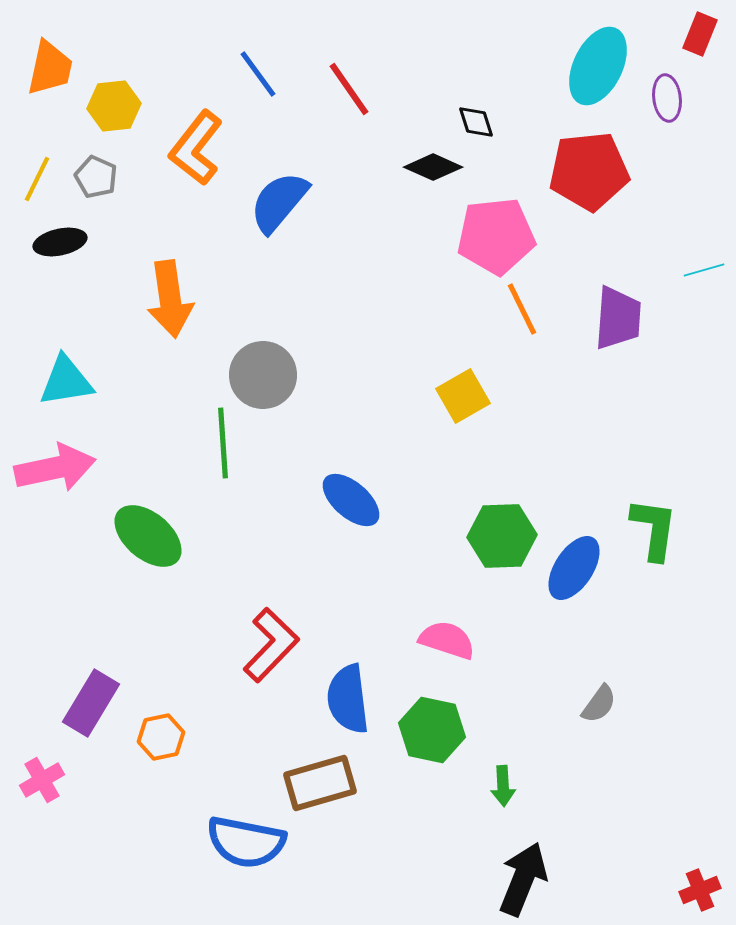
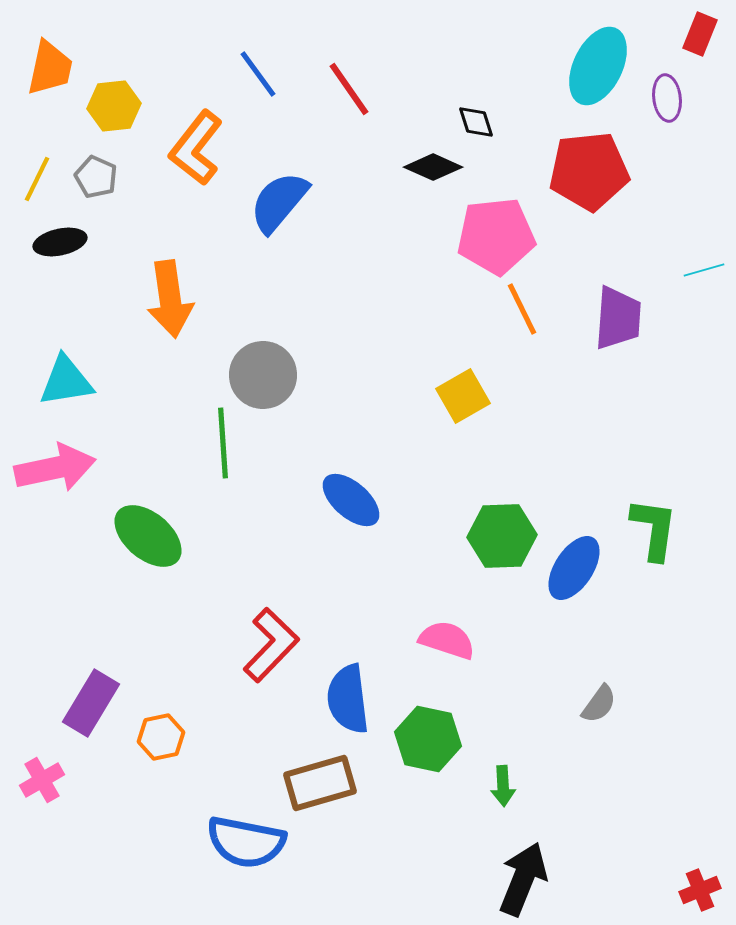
green hexagon at (432, 730): moved 4 px left, 9 px down
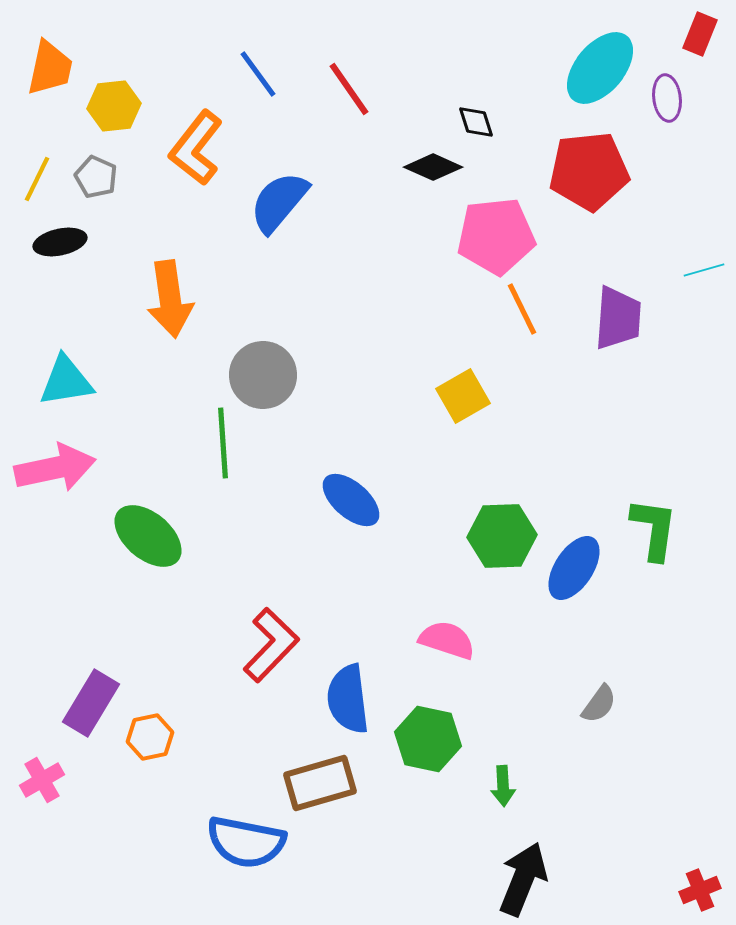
cyan ellipse at (598, 66): moved 2 px right, 2 px down; rotated 14 degrees clockwise
orange hexagon at (161, 737): moved 11 px left
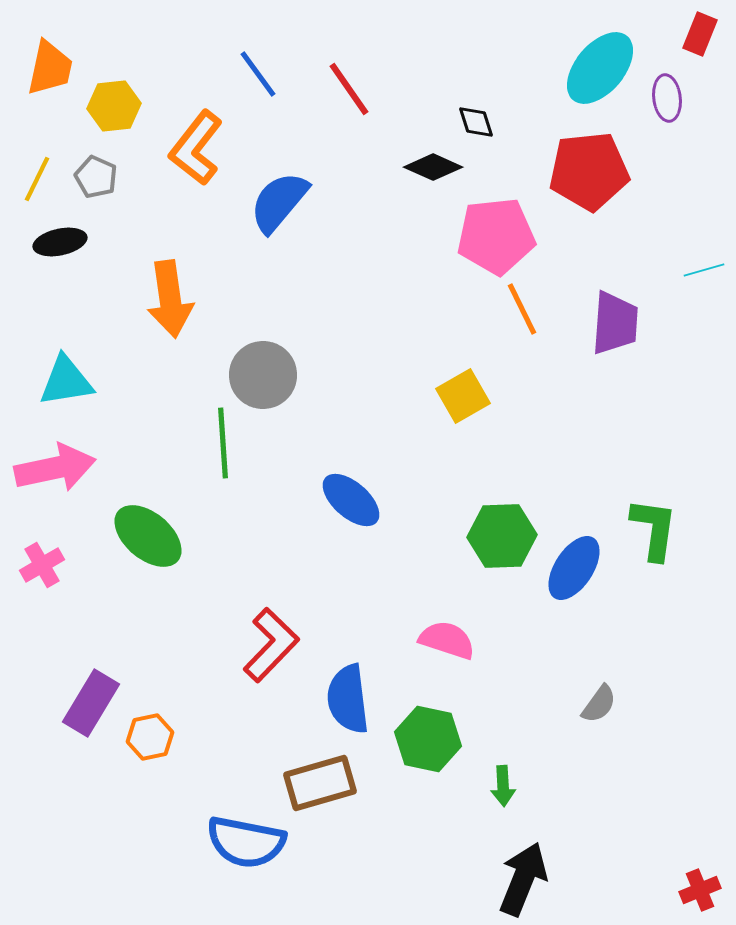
purple trapezoid at (618, 318): moved 3 px left, 5 px down
pink cross at (42, 780): moved 215 px up
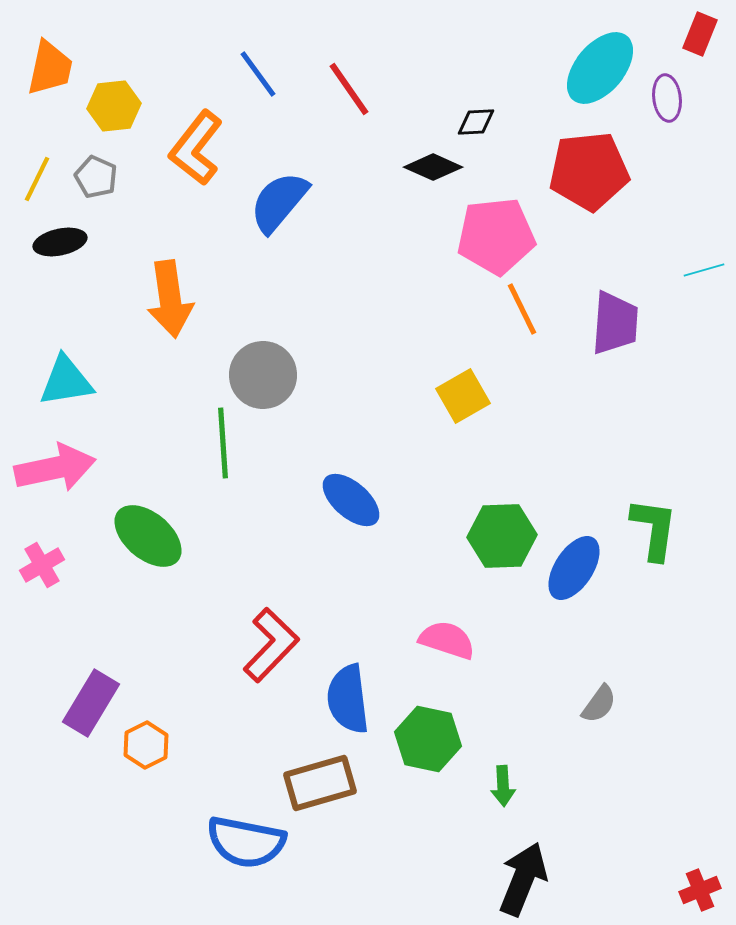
black diamond at (476, 122): rotated 75 degrees counterclockwise
orange hexagon at (150, 737): moved 4 px left, 8 px down; rotated 15 degrees counterclockwise
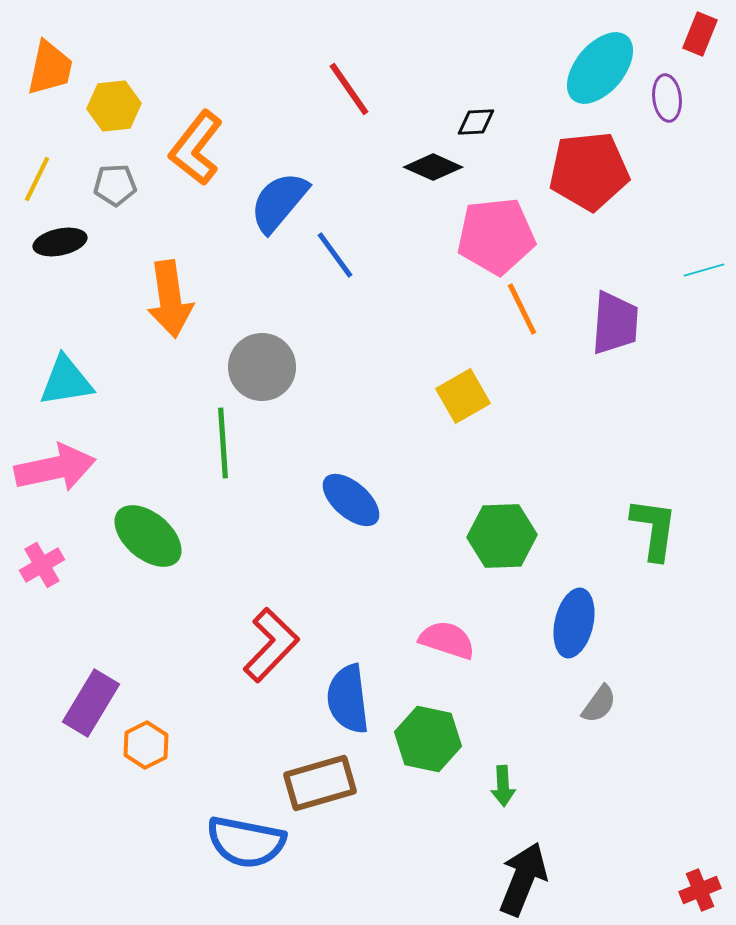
blue line at (258, 74): moved 77 px right, 181 px down
gray pentagon at (96, 177): moved 19 px right, 8 px down; rotated 27 degrees counterclockwise
gray circle at (263, 375): moved 1 px left, 8 px up
blue ellipse at (574, 568): moved 55 px down; rotated 20 degrees counterclockwise
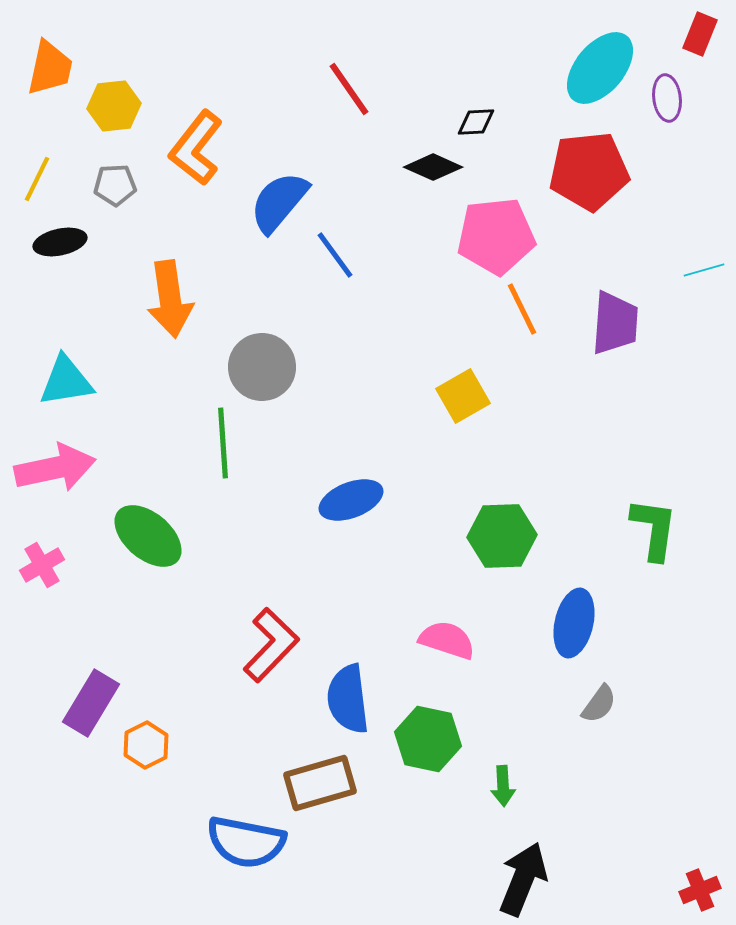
blue ellipse at (351, 500): rotated 62 degrees counterclockwise
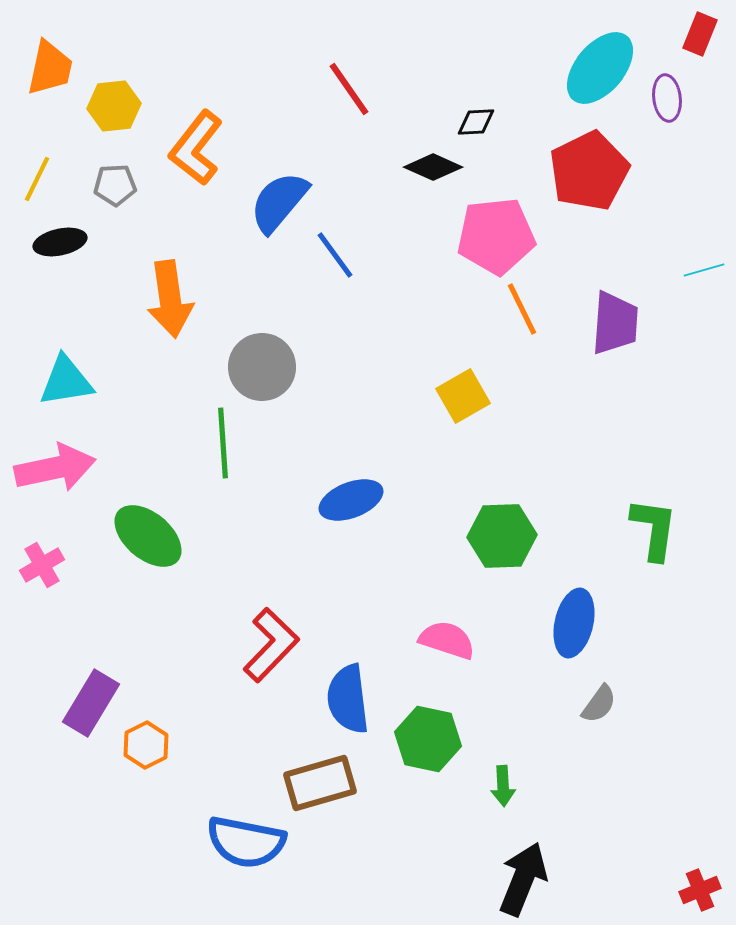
red pentagon at (589, 171): rotated 20 degrees counterclockwise
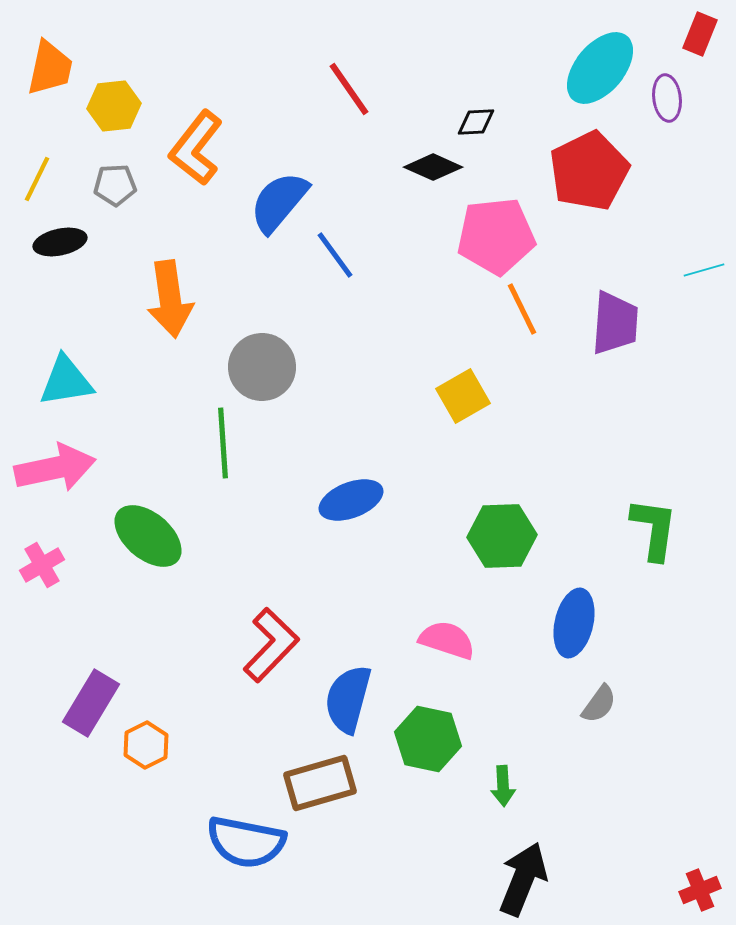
blue semicircle at (348, 699): rotated 22 degrees clockwise
